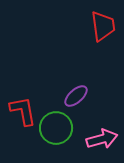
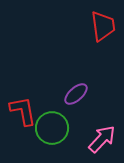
purple ellipse: moved 2 px up
green circle: moved 4 px left
pink arrow: rotated 32 degrees counterclockwise
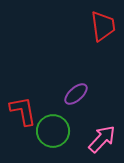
green circle: moved 1 px right, 3 px down
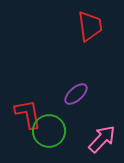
red trapezoid: moved 13 px left
red L-shape: moved 5 px right, 3 px down
green circle: moved 4 px left
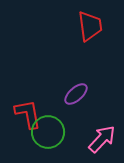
green circle: moved 1 px left, 1 px down
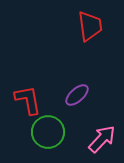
purple ellipse: moved 1 px right, 1 px down
red L-shape: moved 14 px up
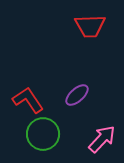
red trapezoid: rotated 96 degrees clockwise
red L-shape: rotated 24 degrees counterclockwise
green circle: moved 5 px left, 2 px down
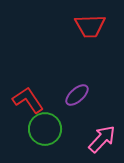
green circle: moved 2 px right, 5 px up
